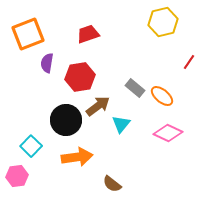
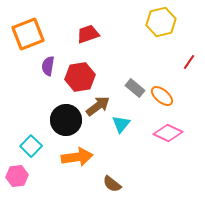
yellow hexagon: moved 2 px left
purple semicircle: moved 1 px right, 3 px down
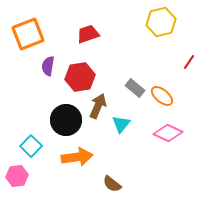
brown arrow: rotated 30 degrees counterclockwise
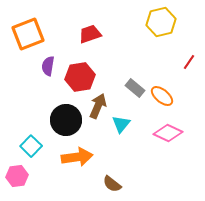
red trapezoid: moved 2 px right
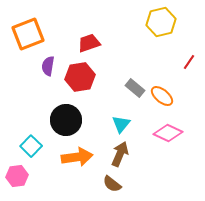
red trapezoid: moved 1 px left, 9 px down
brown arrow: moved 22 px right, 48 px down
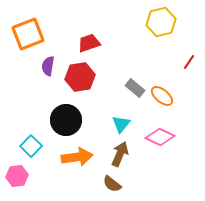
pink diamond: moved 8 px left, 4 px down
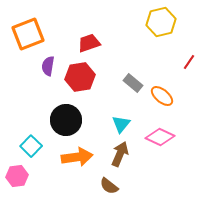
gray rectangle: moved 2 px left, 5 px up
brown semicircle: moved 3 px left, 2 px down
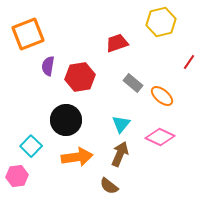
red trapezoid: moved 28 px right
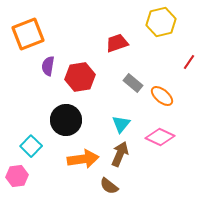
orange arrow: moved 6 px right, 2 px down
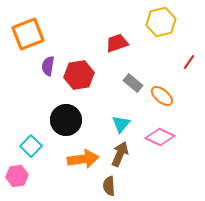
red hexagon: moved 1 px left, 2 px up
brown semicircle: rotated 48 degrees clockwise
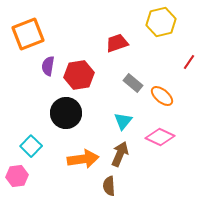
black circle: moved 7 px up
cyan triangle: moved 2 px right, 3 px up
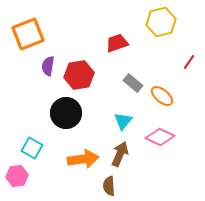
cyan square: moved 1 px right, 2 px down; rotated 15 degrees counterclockwise
